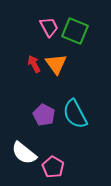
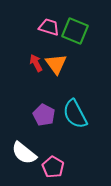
pink trapezoid: rotated 45 degrees counterclockwise
red arrow: moved 2 px right, 1 px up
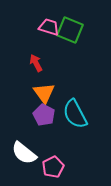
green square: moved 5 px left, 1 px up
orange triangle: moved 12 px left, 29 px down
pink pentagon: rotated 15 degrees clockwise
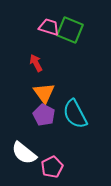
pink pentagon: moved 1 px left
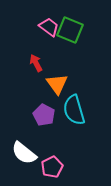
pink trapezoid: rotated 20 degrees clockwise
orange triangle: moved 13 px right, 9 px up
cyan semicircle: moved 1 px left, 4 px up; rotated 12 degrees clockwise
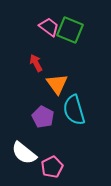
purple pentagon: moved 1 px left, 2 px down
